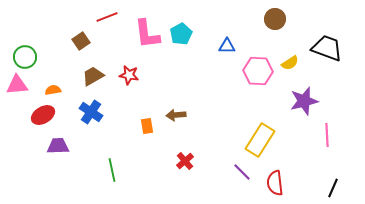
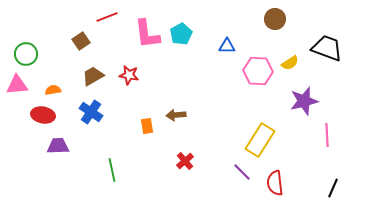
green circle: moved 1 px right, 3 px up
red ellipse: rotated 40 degrees clockwise
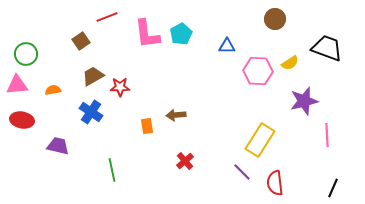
red star: moved 9 px left, 12 px down; rotated 12 degrees counterclockwise
red ellipse: moved 21 px left, 5 px down
purple trapezoid: rotated 15 degrees clockwise
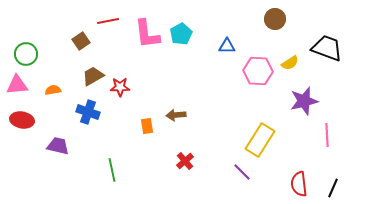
red line: moved 1 px right, 4 px down; rotated 10 degrees clockwise
blue cross: moved 3 px left; rotated 15 degrees counterclockwise
red semicircle: moved 24 px right, 1 px down
